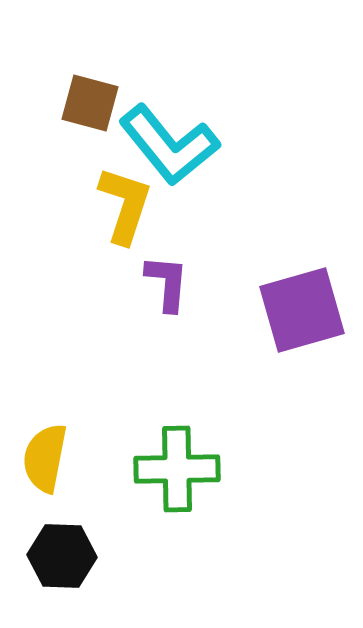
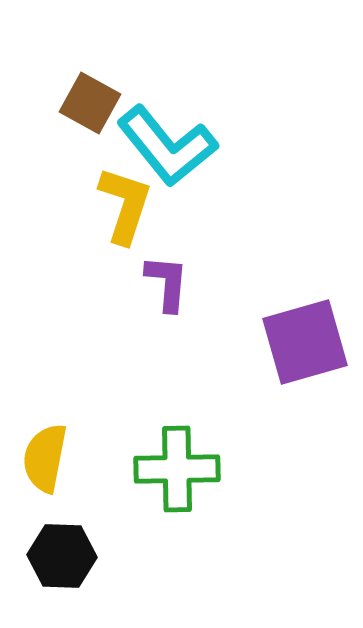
brown square: rotated 14 degrees clockwise
cyan L-shape: moved 2 px left, 1 px down
purple square: moved 3 px right, 32 px down
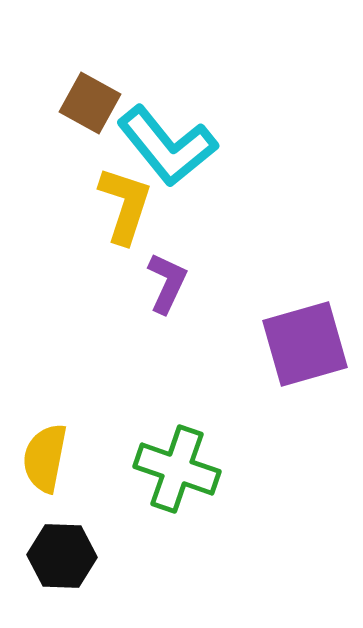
purple L-shape: rotated 20 degrees clockwise
purple square: moved 2 px down
green cross: rotated 20 degrees clockwise
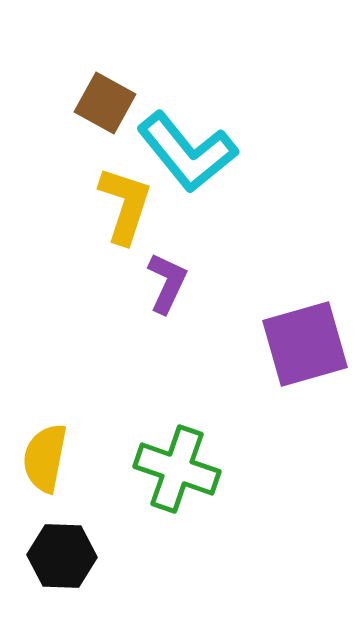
brown square: moved 15 px right
cyan L-shape: moved 20 px right, 6 px down
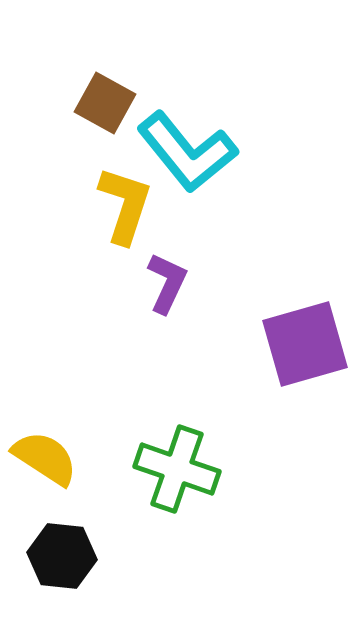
yellow semicircle: rotated 112 degrees clockwise
black hexagon: rotated 4 degrees clockwise
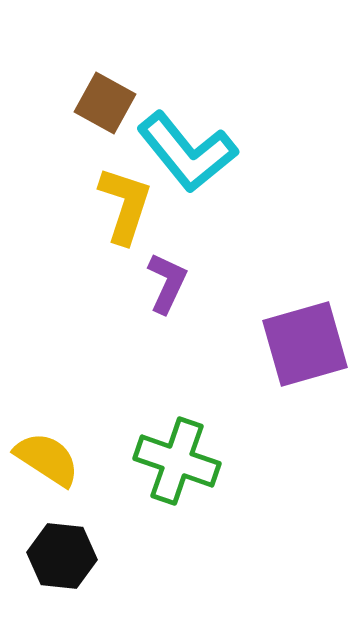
yellow semicircle: moved 2 px right, 1 px down
green cross: moved 8 px up
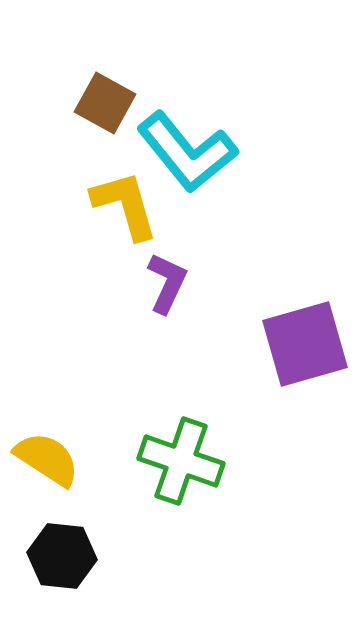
yellow L-shape: rotated 34 degrees counterclockwise
green cross: moved 4 px right
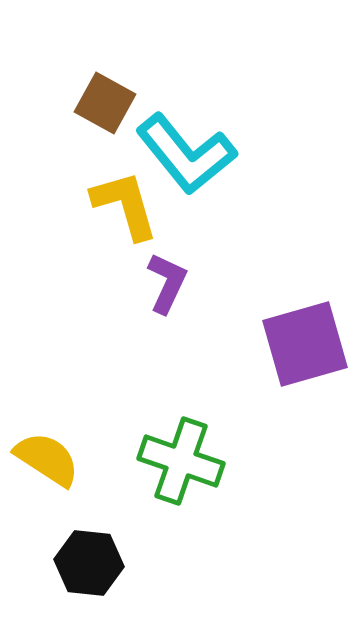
cyan L-shape: moved 1 px left, 2 px down
black hexagon: moved 27 px right, 7 px down
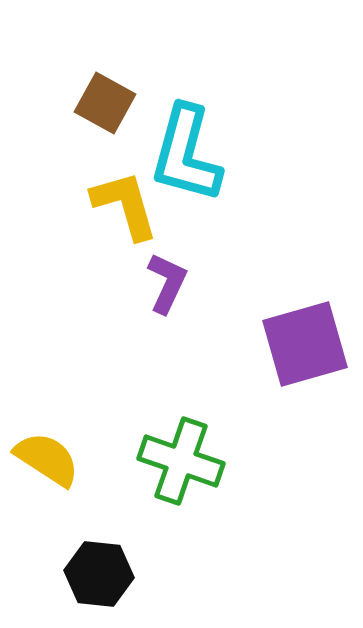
cyan L-shape: rotated 54 degrees clockwise
black hexagon: moved 10 px right, 11 px down
